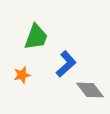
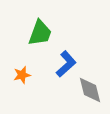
green trapezoid: moved 4 px right, 4 px up
gray diamond: rotated 24 degrees clockwise
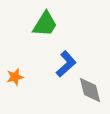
green trapezoid: moved 5 px right, 9 px up; rotated 12 degrees clockwise
orange star: moved 7 px left, 2 px down
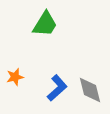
blue L-shape: moved 9 px left, 24 px down
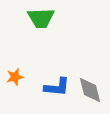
green trapezoid: moved 4 px left, 6 px up; rotated 56 degrees clockwise
blue L-shape: moved 1 px up; rotated 48 degrees clockwise
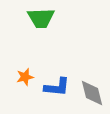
orange star: moved 10 px right
gray diamond: moved 2 px right, 3 px down
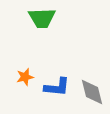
green trapezoid: moved 1 px right
gray diamond: moved 1 px up
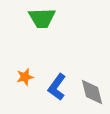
blue L-shape: rotated 120 degrees clockwise
